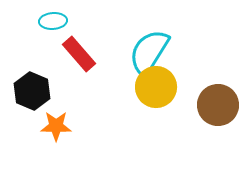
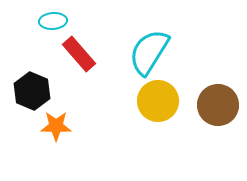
yellow circle: moved 2 px right, 14 px down
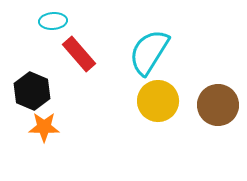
orange star: moved 12 px left, 1 px down
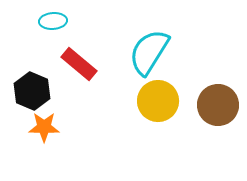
red rectangle: moved 10 px down; rotated 9 degrees counterclockwise
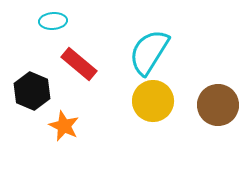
yellow circle: moved 5 px left
orange star: moved 20 px right, 1 px up; rotated 24 degrees clockwise
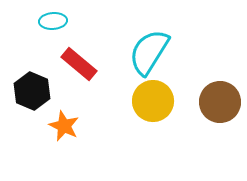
brown circle: moved 2 px right, 3 px up
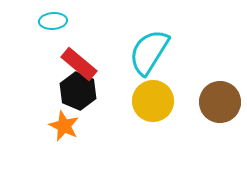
black hexagon: moved 46 px right
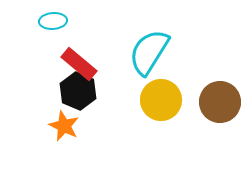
yellow circle: moved 8 px right, 1 px up
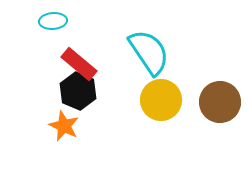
cyan semicircle: rotated 114 degrees clockwise
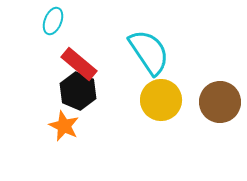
cyan ellipse: rotated 64 degrees counterclockwise
